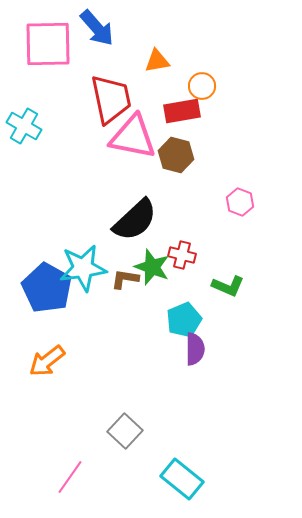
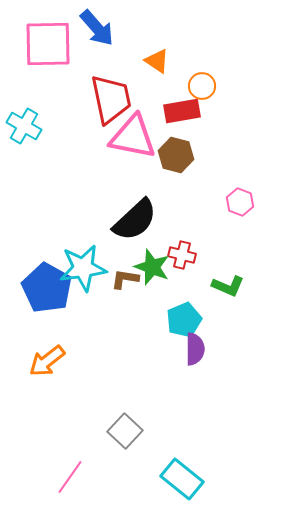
orange triangle: rotated 44 degrees clockwise
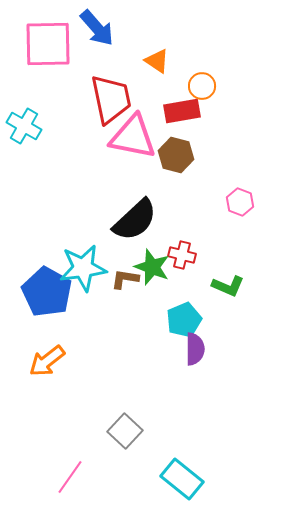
blue pentagon: moved 4 px down
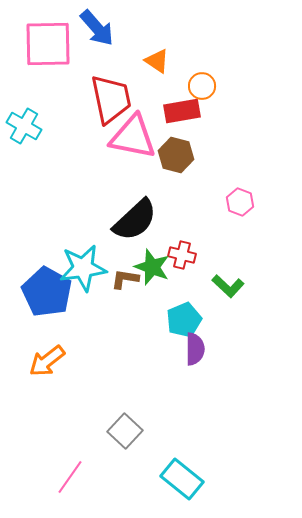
green L-shape: rotated 20 degrees clockwise
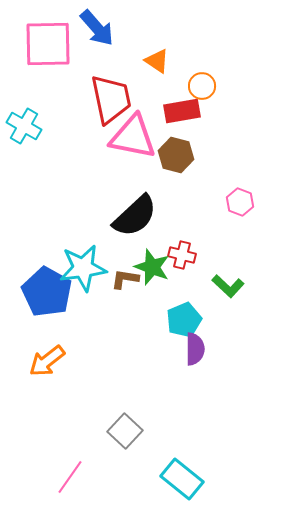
black semicircle: moved 4 px up
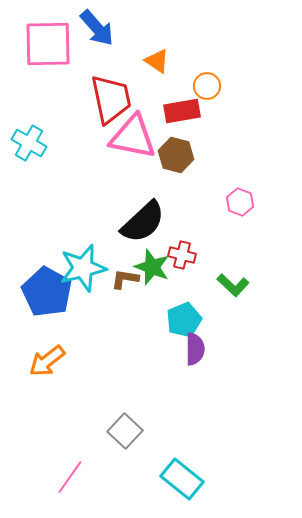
orange circle: moved 5 px right
cyan cross: moved 5 px right, 17 px down
black semicircle: moved 8 px right, 6 px down
cyan star: rotated 6 degrees counterclockwise
green L-shape: moved 5 px right, 1 px up
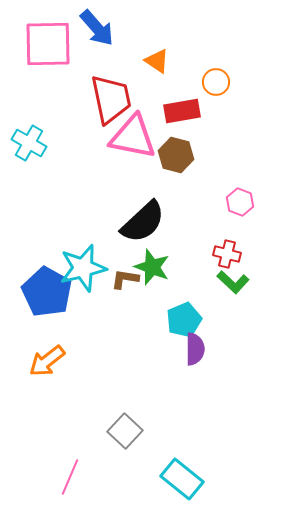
orange circle: moved 9 px right, 4 px up
red cross: moved 45 px right, 1 px up
green L-shape: moved 3 px up
pink line: rotated 12 degrees counterclockwise
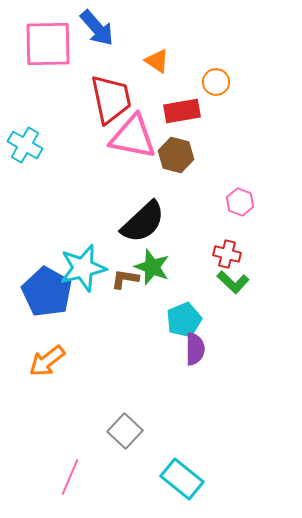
cyan cross: moved 4 px left, 2 px down
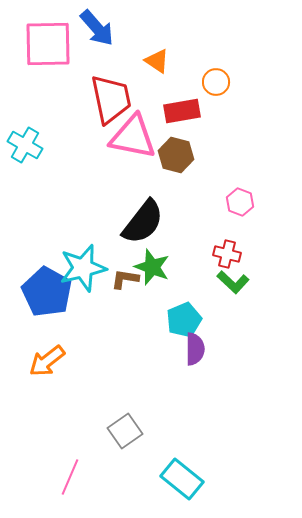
black semicircle: rotated 9 degrees counterclockwise
gray square: rotated 12 degrees clockwise
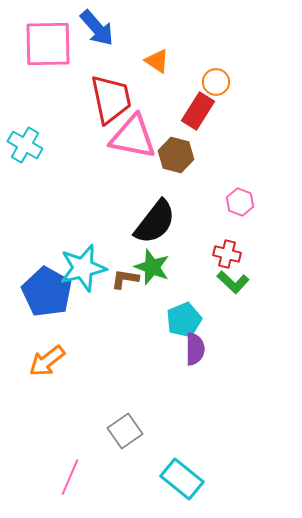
red rectangle: moved 16 px right; rotated 48 degrees counterclockwise
black semicircle: moved 12 px right
